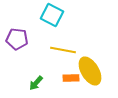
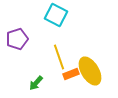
cyan square: moved 4 px right
purple pentagon: rotated 25 degrees counterclockwise
yellow line: moved 4 px left, 7 px down; rotated 60 degrees clockwise
orange rectangle: moved 4 px up; rotated 21 degrees counterclockwise
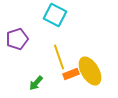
cyan square: moved 1 px left
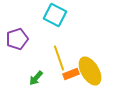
yellow line: moved 1 px down
green arrow: moved 5 px up
